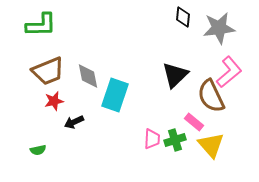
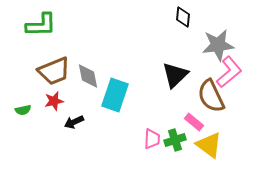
gray star: moved 1 px left, 17 px down
brown trapezoid: moved 6 px right
yellow triangle: moved 2 px left; rotated 12 degrees counterclockwise
green semicircle: moved 15 px left, 40 px up
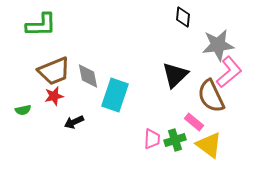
red star: moved 5 px up
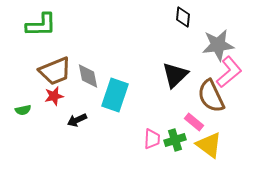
brown trapezoid: moved 1 px right
black arrow: moved 3 px right, 2 px up
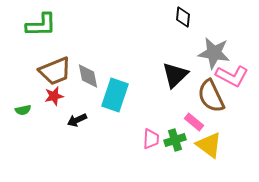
gray star: moved 4 px left, 8 px down; rotated 16 degrees clockwise
pink L-shape: moved 3 px right, 4 px down; rotated 68 degrees clockwise
pink trapezoid: moved 1 px left
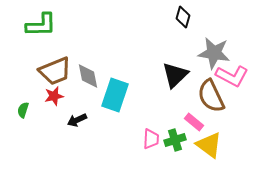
black diamond: rotated 10 degrees clockwise
green semicircle: rotated 119 degrees clockwise
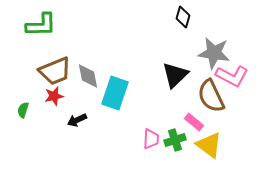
cyan rectangle: moved 2 px up
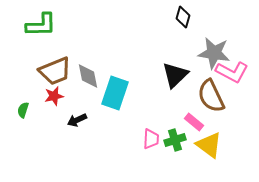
pink L-shape: moved 4 px up
